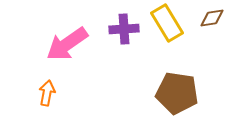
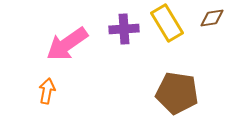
orange arrow: moved 2 px up
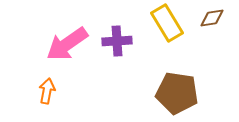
purple cross: moved 7 px left, 12 px down
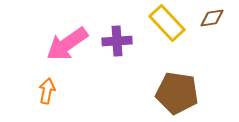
yellow rectangle: rotated 12 degrees counterclockwise
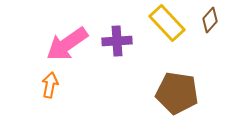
brown diamond: moved 2 px left, 2 px down; rotated 40 degrees counterclockwise
orange arrow: moved 3 px right, 6 px up
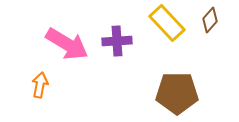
pink arrow: rotated 114 degrees counterclockwise
orange arrow: moved 10 px left
brown pentagon: rotated 9 degrees counterclockwise
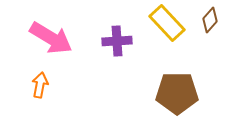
pink arrow: moved 16 px left, 6 px up
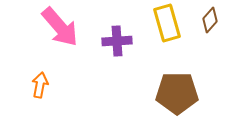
yellow rectangle: rotated 27 degrees clockwise
pink arrow: moved 9 px right, 11 px up; rotated 18 degrees clockwise
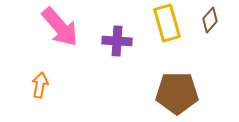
purple cross: rotated 8 degrees clockwise
